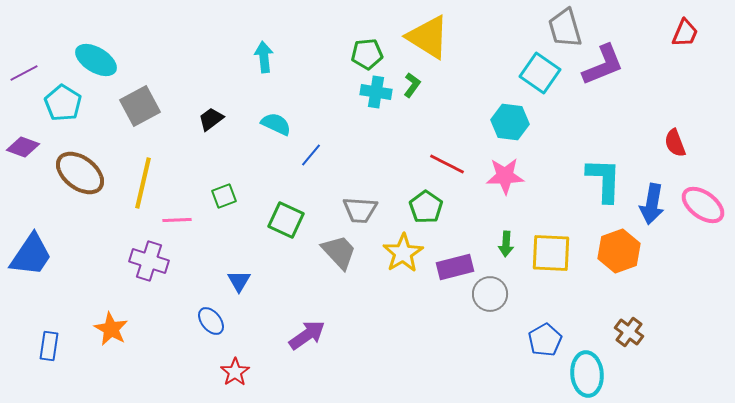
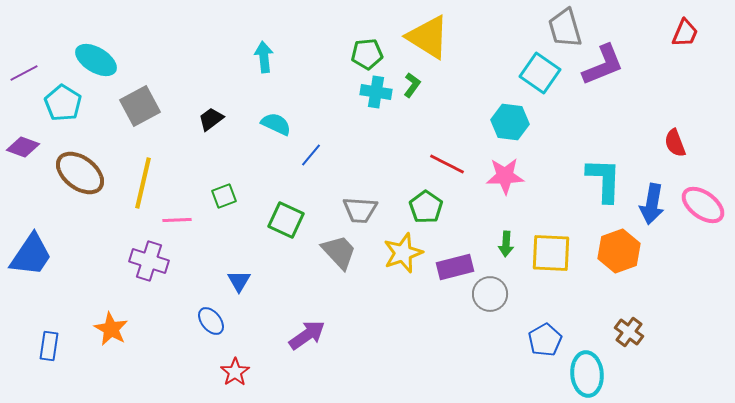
yellow star at (403, 253): rotated 12 degrees clockwise
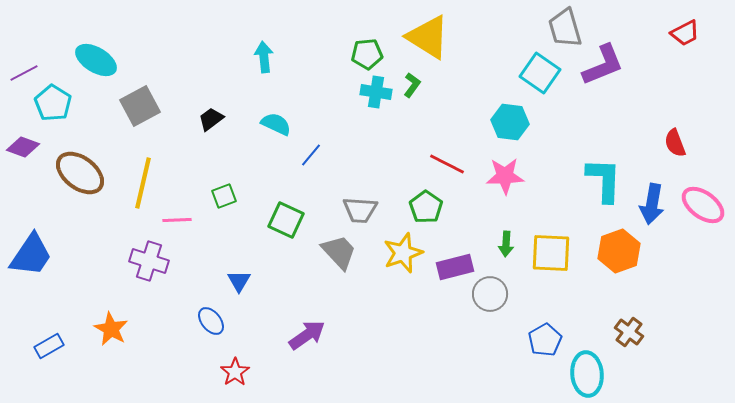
red trapezoid at (685, 33): rotated 40 degrees clockwise
cyan pentagon at (63, 103): moved 10 px left
blue rectangle at (49, 346): rotated 52 degrees clockwise
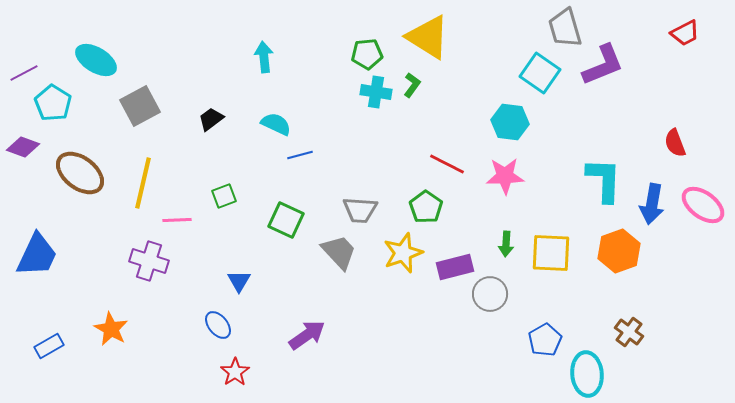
blue line at (311, 155): moved 11 px left; rotated 35 degrees clockwise
blue trapezoid at (31, 255): moved 6 px right; rotated 9 degrees counterclockwise
blue ellipse at (211, 321): moved 7 px right, 4 px down
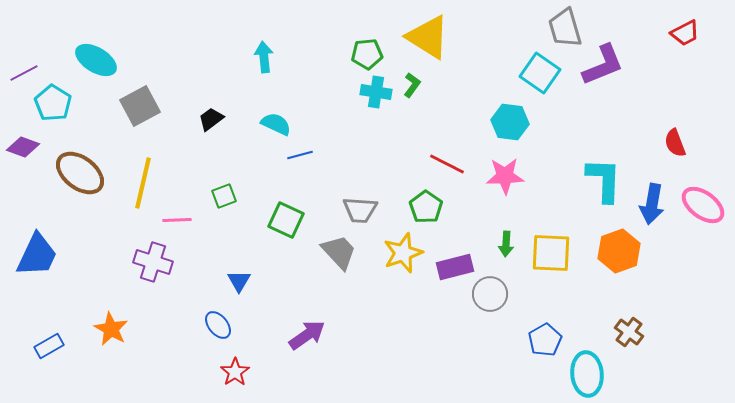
purple cross at (149, 261): moved 4 px right, 1 px down
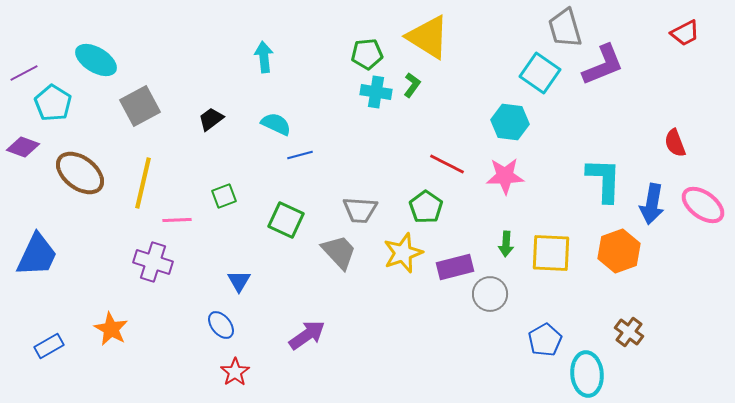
blue ellipse at (218, 325): moved 3 px right
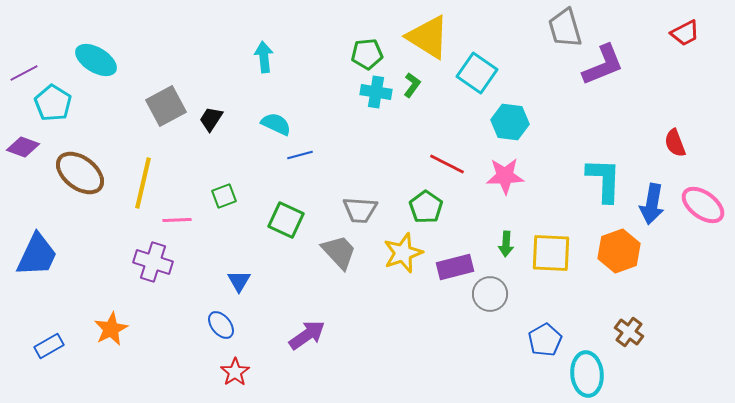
cyan square at (540, 73): moved 63 px left
gray square at (140, 106): moved 26 px right
black trapezoid at (211, 119): rotated 20 degrees counterclockwise
orange star at (111, 329): rotated 16 degrees clockwise
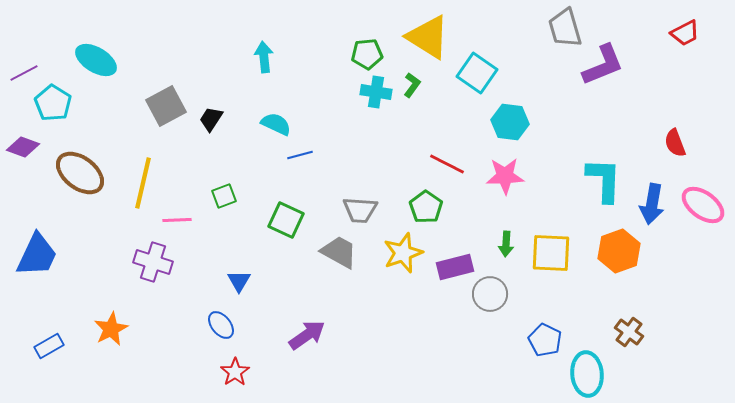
gray trapezoid at (339, 252): rotated 18 degrees counterclockwise
blue pentagon at (545, 340): rotated 16 degrees counterclockwise
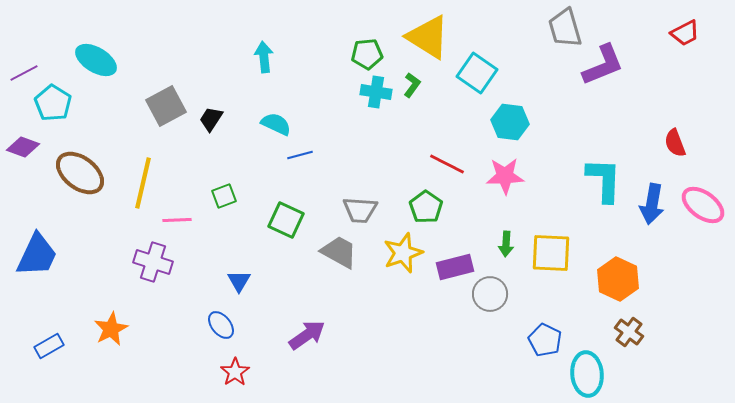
orange hexagon at (619, 251): moved 1 px left, 28 px down; rotated 15 degrees counterclockwise
